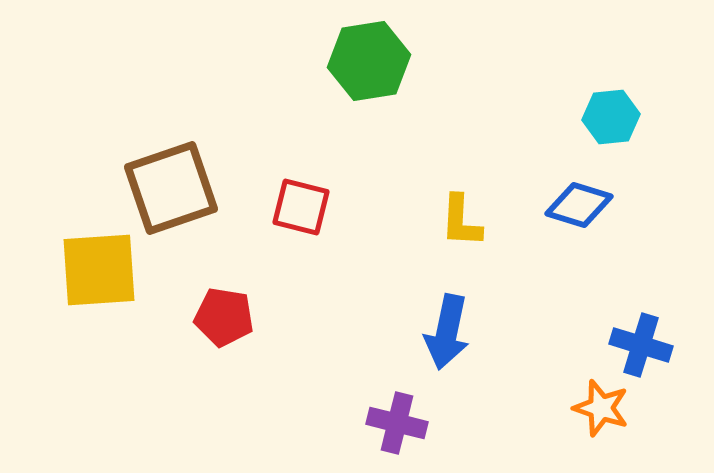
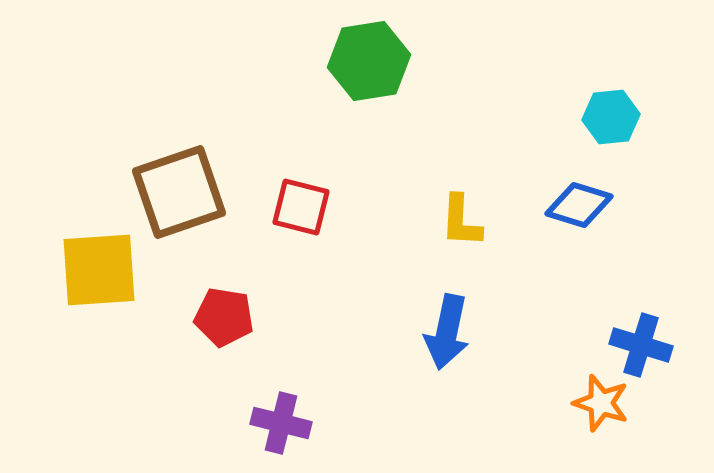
brown square: moved 8 px right, 4 px down
orange star: moved 5 px up
purple cross: moved 116 px left
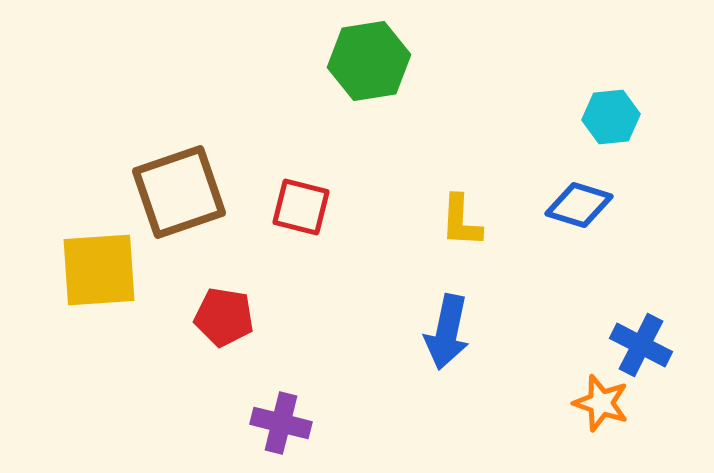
blue cross: rotated 10 degrees clockwise
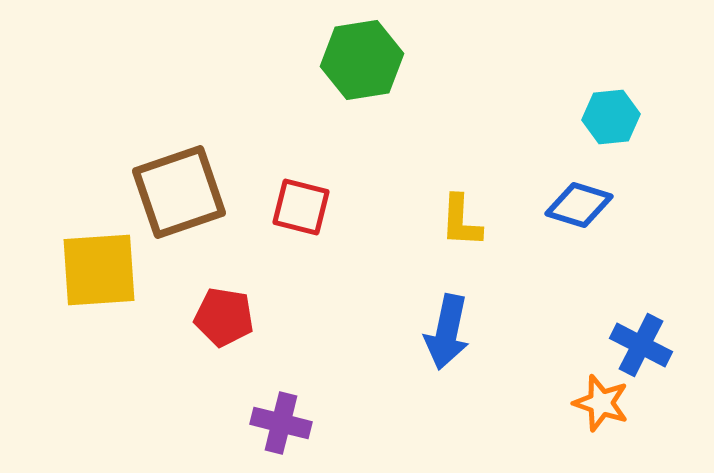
green hexagon: moved 7 px left, 1 px up
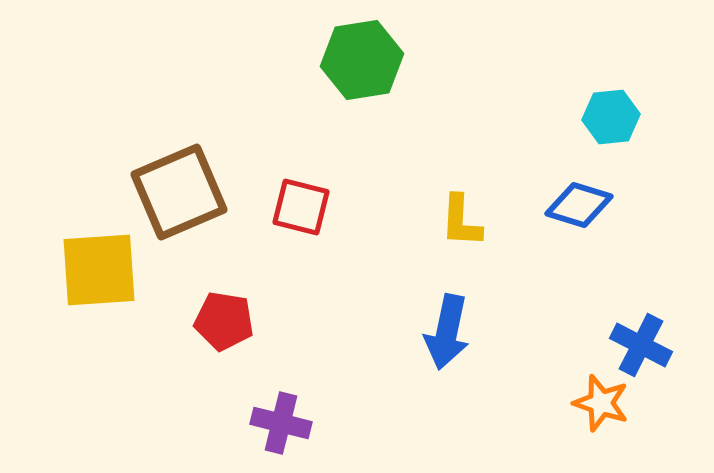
brown square: rotated 4 degrees counterclockwise
red pentagon: moved 4 px down
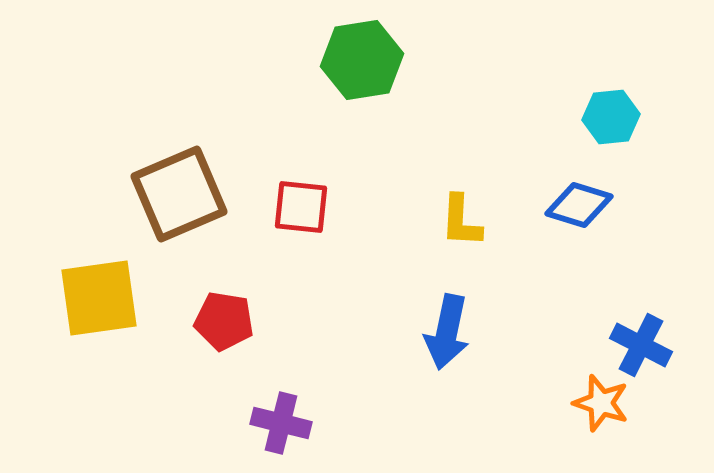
brown square: moved 2 px down
red square: rotated 8 degrees counterclockwise
yellow square: moved 28 px down; rotated 4 degrees counterclockwise
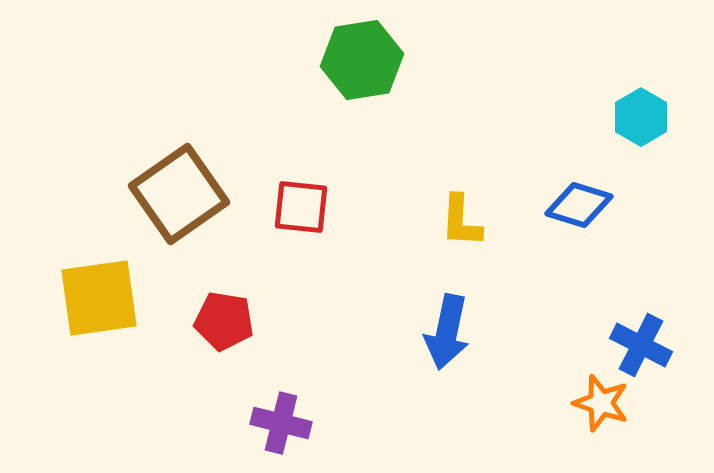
cyan hexagon: moved 30 px right; rotated 24 degrees counterclockwise
brown square: rotated 12 degrees counterclockwise
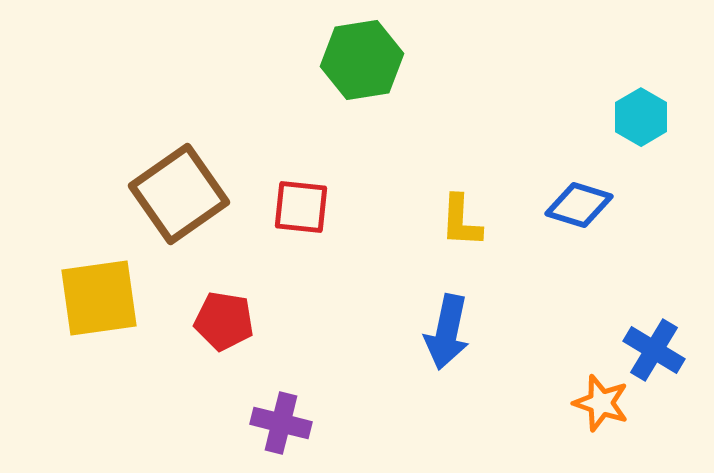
blue cross: moved 13 px right, 5 px down; rotated 4 degrees clockwise
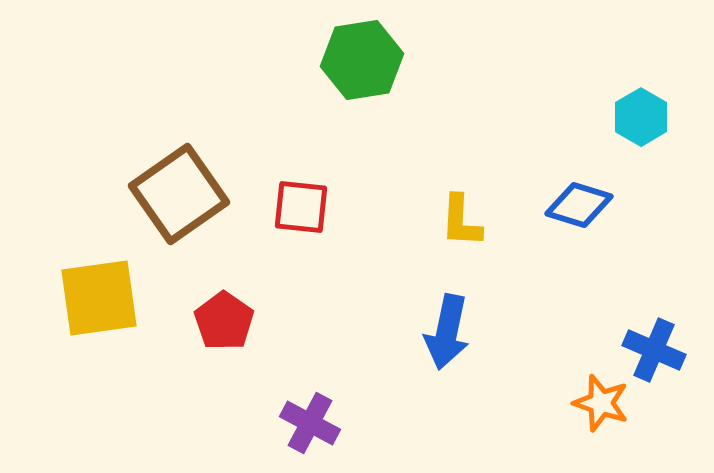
red pentagon: rotated 26 degrees clockwise
blue cross: rotated 8 degrees counterclockwise
purple cross: moved 29 px right; rotated 14 degrees clockwise
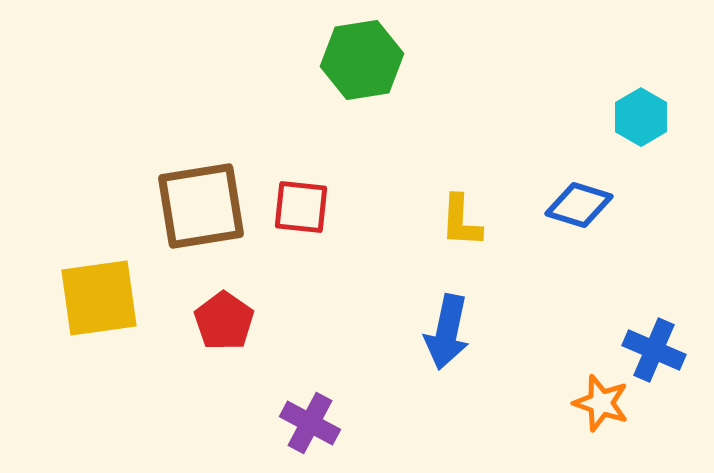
brown square: moved 22 px right, 12 px down; rotated 26 degrees clockwise
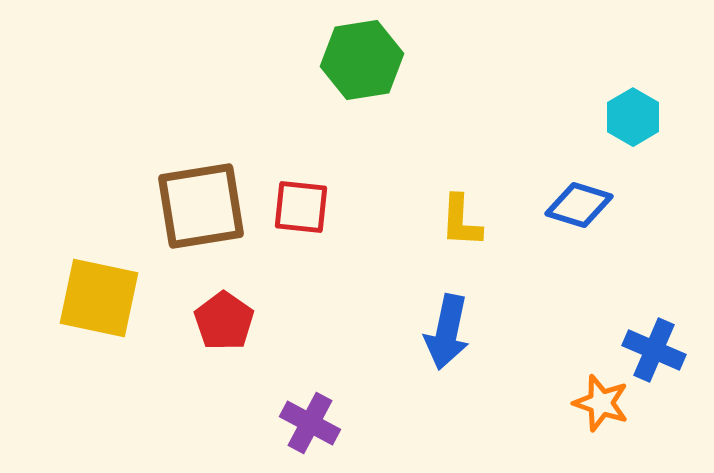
cyan hexagon: moved 8 px left
yellow square: rotated 20 degrees clockwise
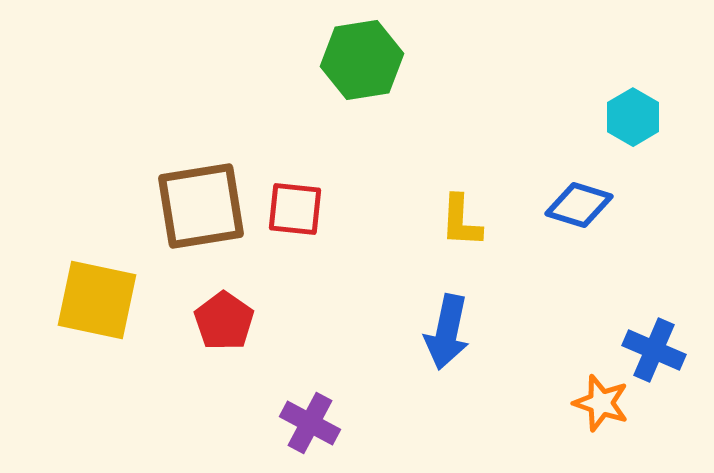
red square: moved 6 px left, 2 px down
yellow square: moved 2 px left, 2 px down
